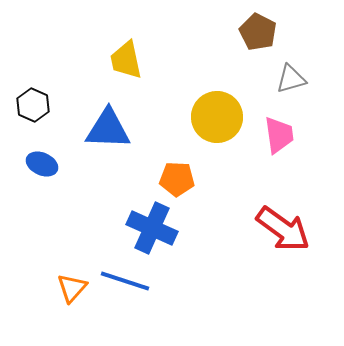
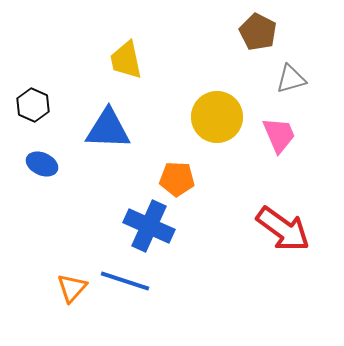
pink trapezoid: rotated 15 degrees counterclockwise
blue cross: moved 3 px left, 2 px up
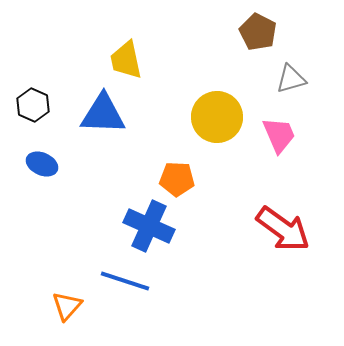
blue triangle: moved 5 px left, 15 px up
orange triangle: moved 5 px left, 18 px down
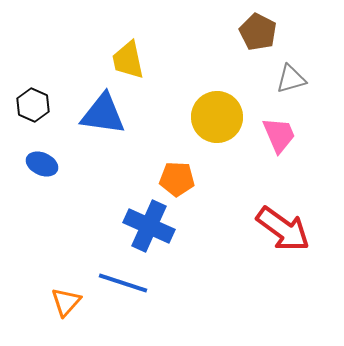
yellow trapezoid: moved 2 px right
blue triangle: rotated 6 degrees clockwise
blue line: moved 2 px left, 2 px down
orange triangle: moved 1 px left, 4 px up
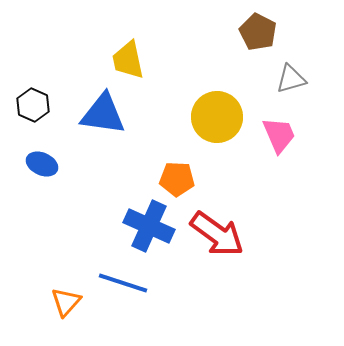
red arrow: moved 66 px left, 5 px down
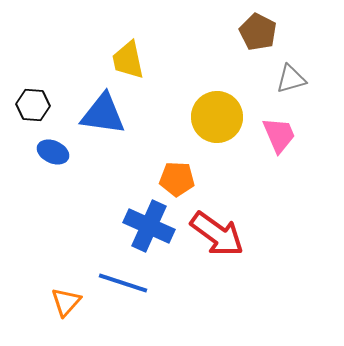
black hexagon: rotated 20 degrees counterclockwise
blue ellipse: moved 11 px right, 12 px up
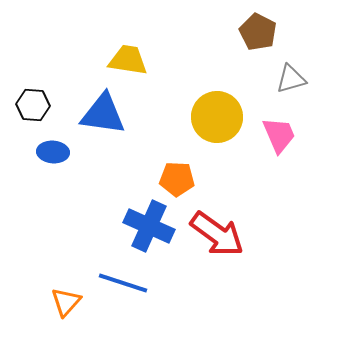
yellow trapezoid: rotated 111 degrees clockwise
blue ellipse: rotated 20 degrees counterclockwise
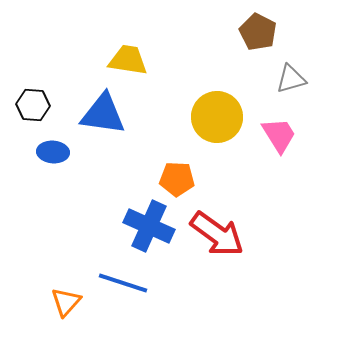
pink trapezoid: rotated 9 degrees counterclockwise
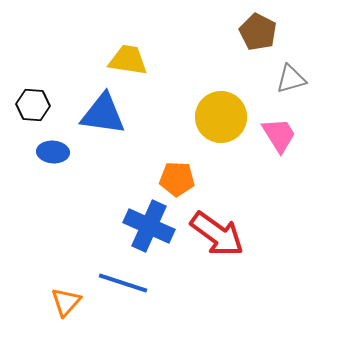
yellow circle: moved 4 px right
